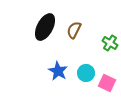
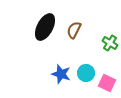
blue star: moved 3 px right, 3 px down; rotated 12 degrees counterclockwise
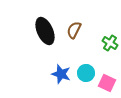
black ellipse: moved 4 px down; rotated 52 degrees counterclockwise
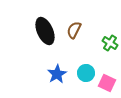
blue star: moved 4 px left; rotated 24 degrees clockwise
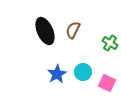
brown semicircle: moved 1 px left
cyan circle: moved 3 px left, 1 px up
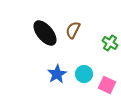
black ellipse: moved 2 px down; rotated 16 degrees counterclockwise
cyan circle: moved 1 px right, 2 px down
pink square: moved 2 px down
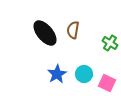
brown semicircle: rotated 18 degrees counterclockwise
pink square: moved 2 px up
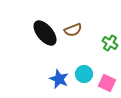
brown semicircle: rotated 120 degrees counterclockwise
blue star: moved 2 px right, 5 px down; rotated 18 degrees counterclockwise
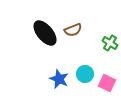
cyan circle: moved 1 px right
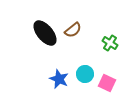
brown semicircle: rotated 18 degrees counterclockwise
